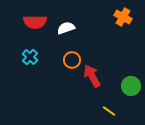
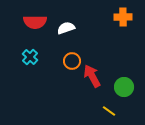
orange cross: rotated 30 degrees counterclockwise
orange circle: moved 1 px down
green circle: moved 7 px left, 1 px down
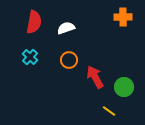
red semicircle: moved 1 px left; rotated 80 degrees counterclockwise
orange circle: moved 3 px left, 1 px up
red arrow: moved 3 px right, 1 px down
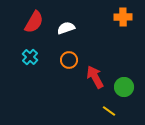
red semicircle: rotated 20 degrees clockwise
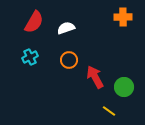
cyan cross: rotated 21 degrees clockwise
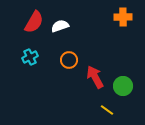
white semicircle: moved 6 px left, 2 px up
green circle: moved 1 px left, 1 px up
yellow line: moved 2 px left, 1 px up
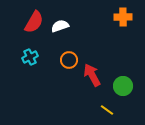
red arrow: moved 3 px left, 2 px up
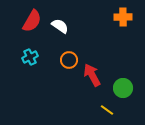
red semicircle: moved 2 px left, 1 px up
white semicircle: rotated 54 degrees clockwise
green circle: moved 2 px down
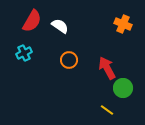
orange cross: moved 7 px down; rotated 24 degrees clockwise
cyan cross: moved 6 px left, 4 px up
red arrow: moved 15 px right, 7 px up
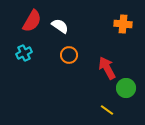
orange cross: rotated 18 degrees counterclockwise
orange circle: moved 5 px up
green circle: moved 3 px right
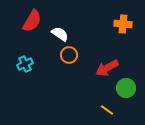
white semicircle: moved 8 px down
cyan cross: moved 1 px right, 11 px down
red arrow: rotated 90 degrees counterclockwise
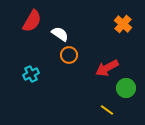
orange cross: rotated 36 degrees clockwise
cyan cross: moved 6 px right, 10 px down
